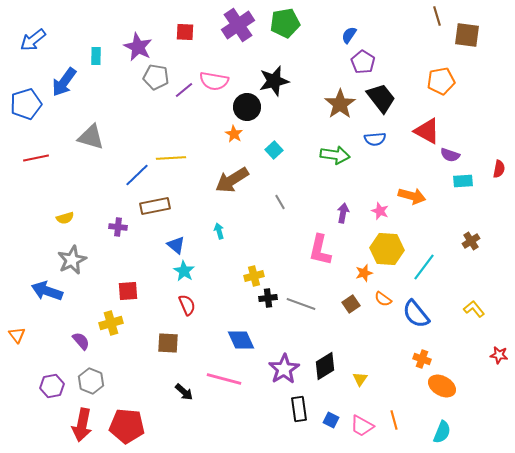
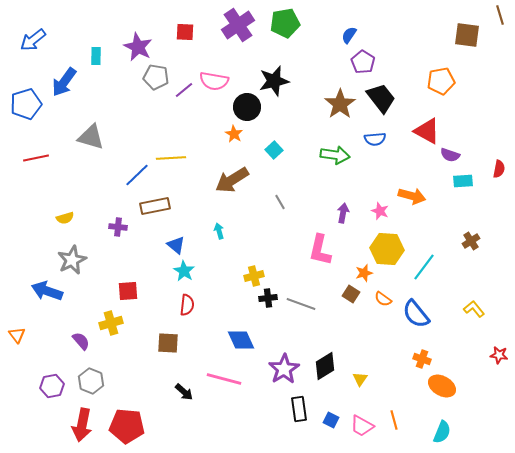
brown line at (437, 16): moved 63 px right, 1 px up
brown square at (351, 304): moved 10 px up; rotated 24 degrees counterclockwise
red semicircle at (187, 305): rotated 30 degrees clockwise
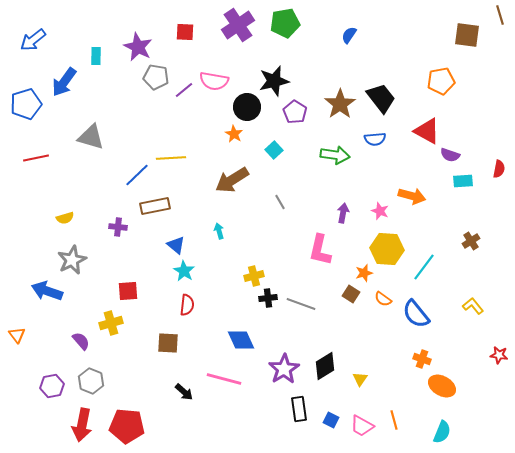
purple pentagon at (363, 62): moved 68 px left, 50 px down
yellow L-shape at (474, 309): moved 1 px left, 3 px up
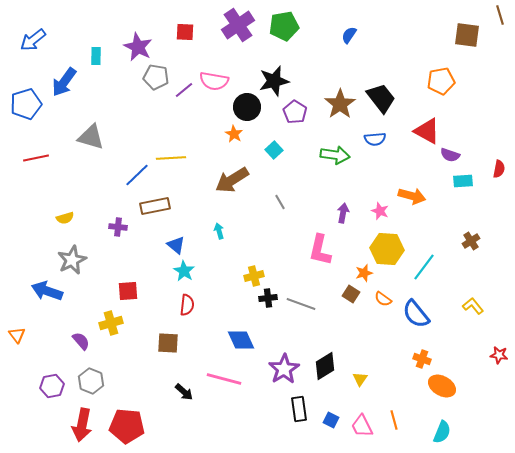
green pentagon at (285, 23): moved 1 px left, 3 px down
pink trapezoid at (362, 426): rotated 35 degrees clockwise
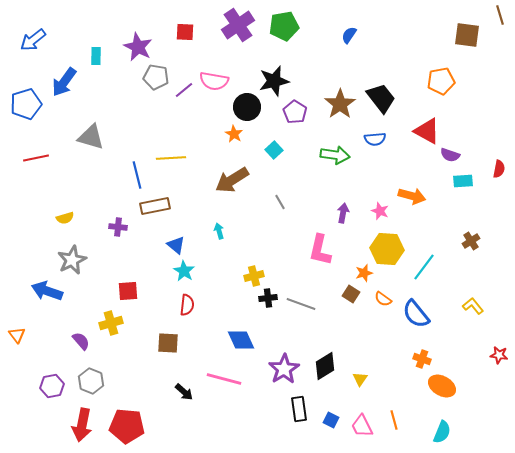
blue line at (137, 175): rotated 60 degrees counterclockwise
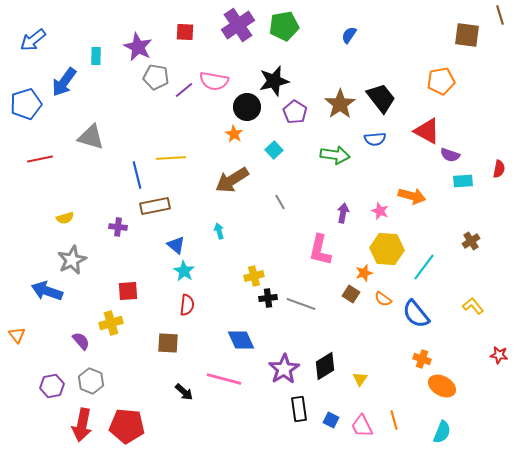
red line at (36, 158): moved 4 px right, 1 px down
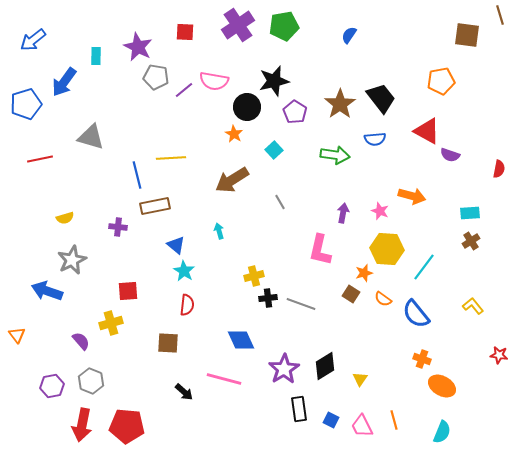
cyan rectangle at (463, 181): moved 7 px right, 32 px down
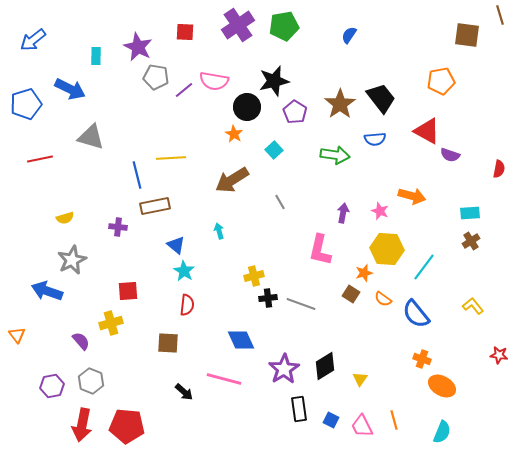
blue arrow at (64, 82): moved 6 px right, 7 px down; rotated 100 degrees counterclockwise
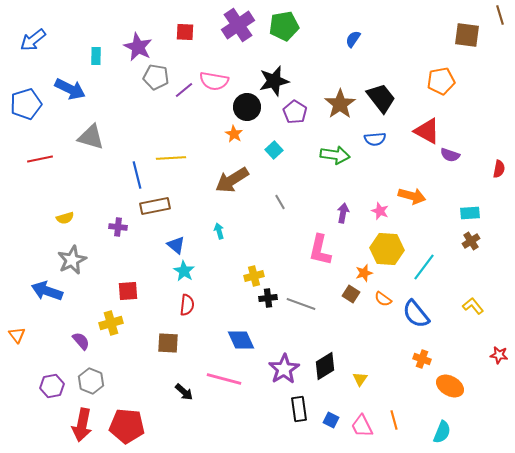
blue semicircle at (349, 35): moved 4 px right, 4 px down
orange ellipse at (442, 386): moved 8 px right
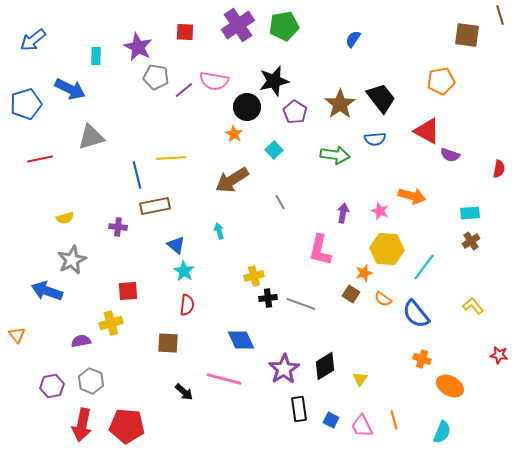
gray triangle at (91, 137): rotated 32 degrees counterclockwise
purple semicircle at (81, 341): rotated 60 degrees counterclockwise
